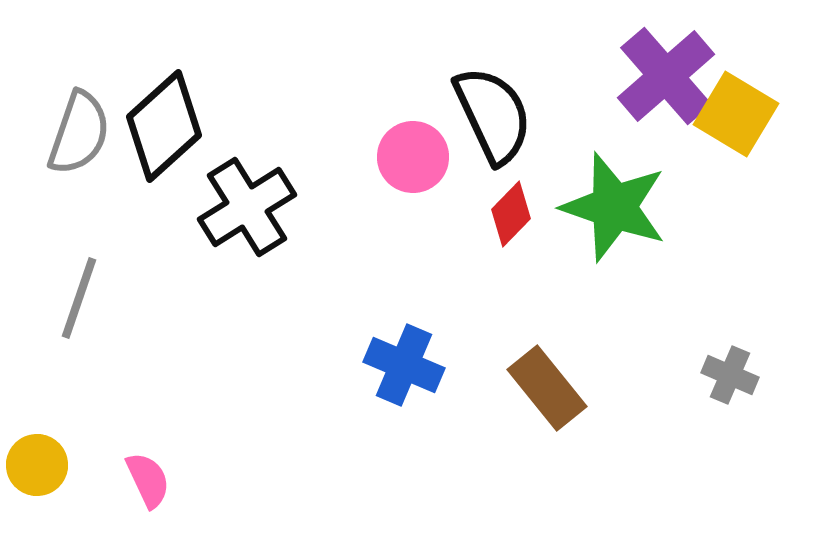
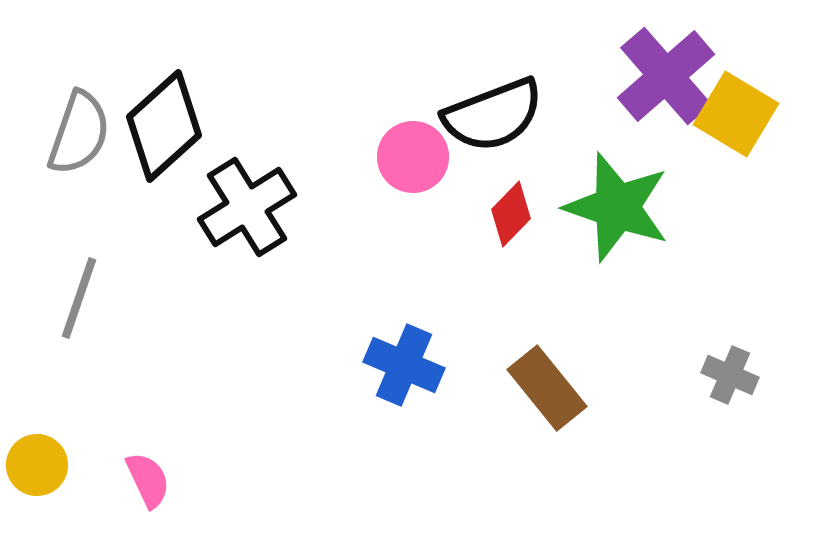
black semicircle: rotated 94 degrees clockwise
green star: moved 3 px right
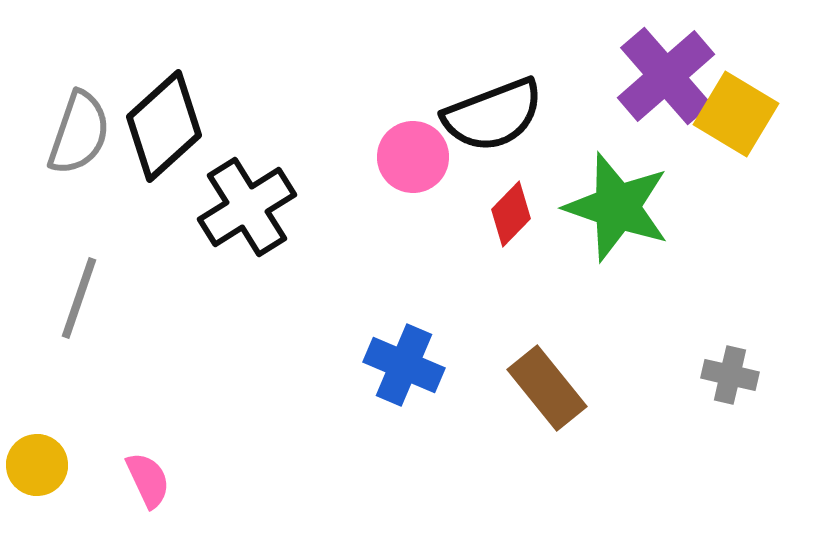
gray cross: rotated 10 degrees counterclockwise
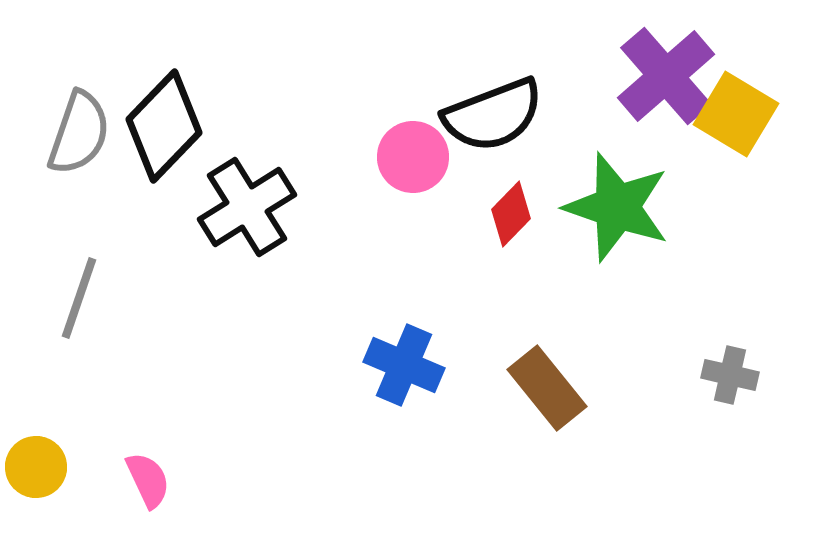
black diamond: rotated 4 degrees counterclockwise
yellow circle: moved 1 px left, 2 px down
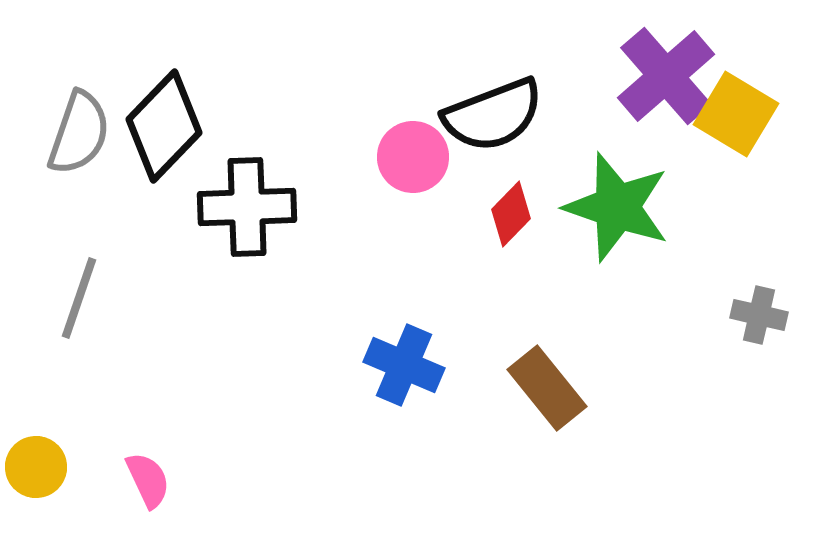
black cross: rotated 30 degrees clockwise
gray cross: moved 29 px right, 60 px up
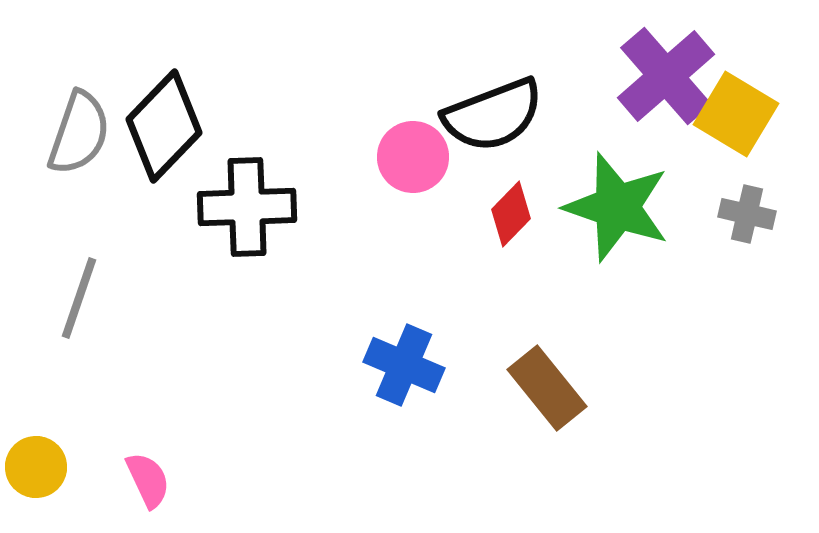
gray cross: moved 12 px left, 101 px up
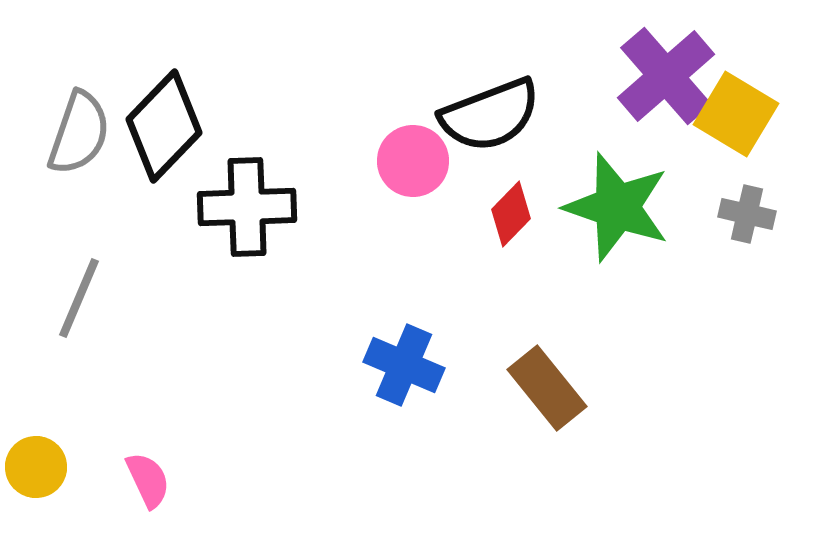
black semicircle: moved 3 px left
pink circle: moved 4 px down
gray line: rotated 4 degrees clockwise
